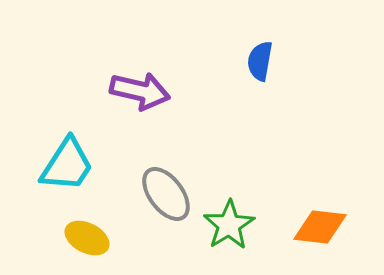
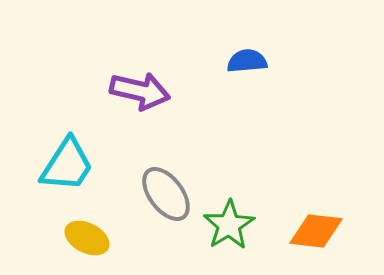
blue semicircle: moved 13 px left; rotated 75 degrees clockwise
orange diamond: moved 4 px left, 4 px down
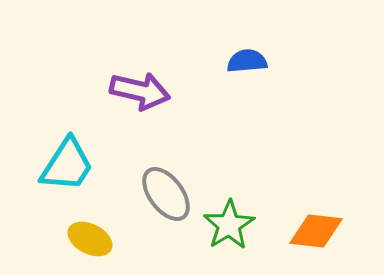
yellow ellipse: moved 3 px right, 1 px down
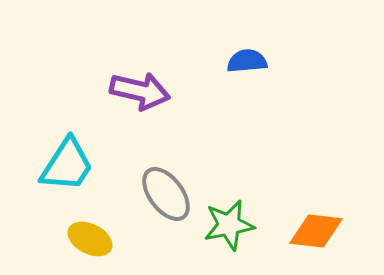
green star: rotated 21 degrees clockwise
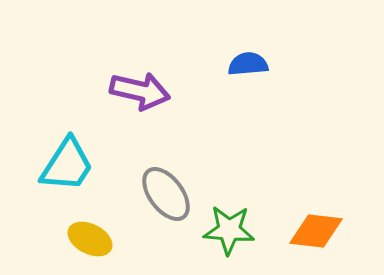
blue semicircle: moved 1 px right, 3 px down
green star: moved 5 px down; rotated 15 degrees clockwise
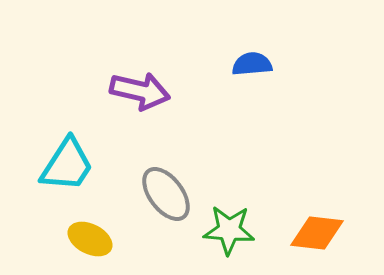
blue semicircle: moved 4 px right
orange diamond: moved 1 px right, 2 px down
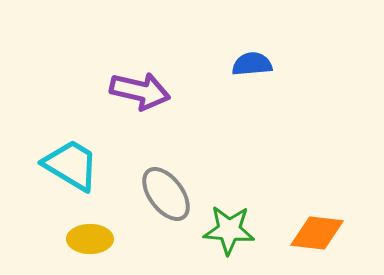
cyan trapezoid: moved 4 px right; rotated 92 degrees counterclockwise
yellow ellipse: rotated 27 degrees counterclockwise
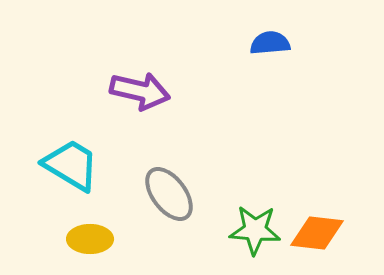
blue semicircle: moved 18 px right, 21 px up
gray ellipse: moved 3 px right
green star: moved 26 px right
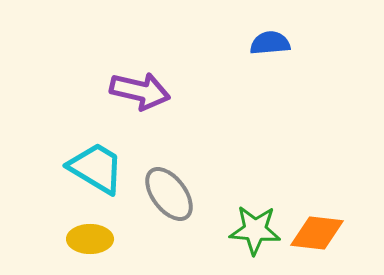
cyan trapezoid: moved 25 px right, 3 px down
